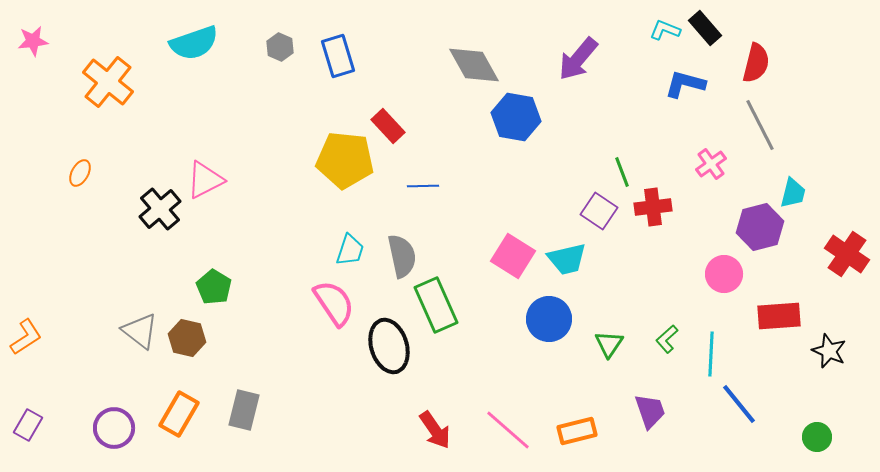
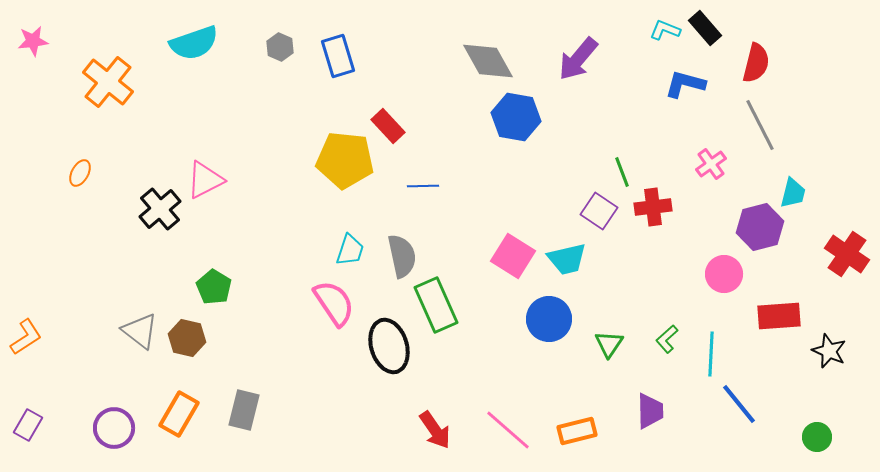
gray diamond at (474, 65): moved 14 px right, 4 px up
purple trapezoid at (650, 411): rotated 18 degrees clockwise
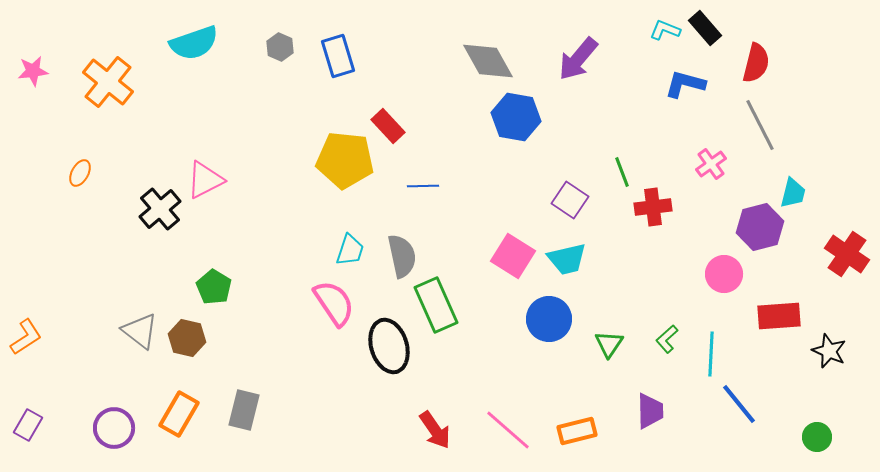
pink star at (33, 41): moved 30 px down
purple square at (599, 211): moved 29 px left, 11 px up
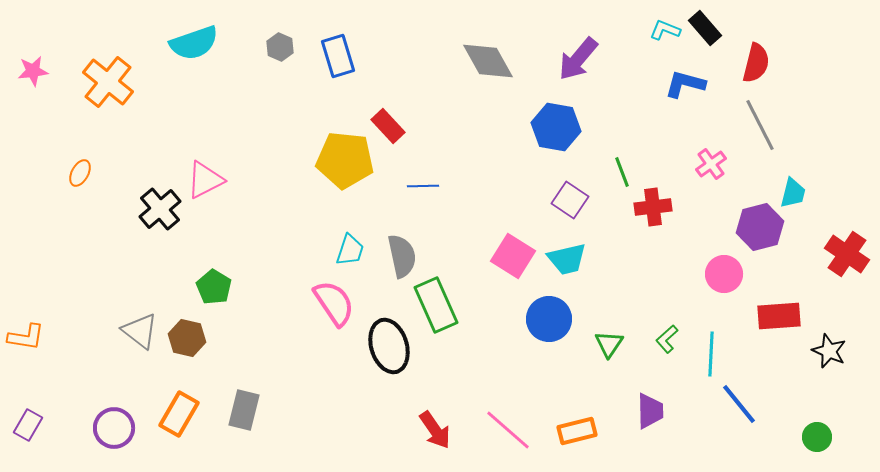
blue hexagon at (516, 117): moved 40 px right, 10 px down
orange L-shape at (26, 337): rotated 42 degrees clockwise
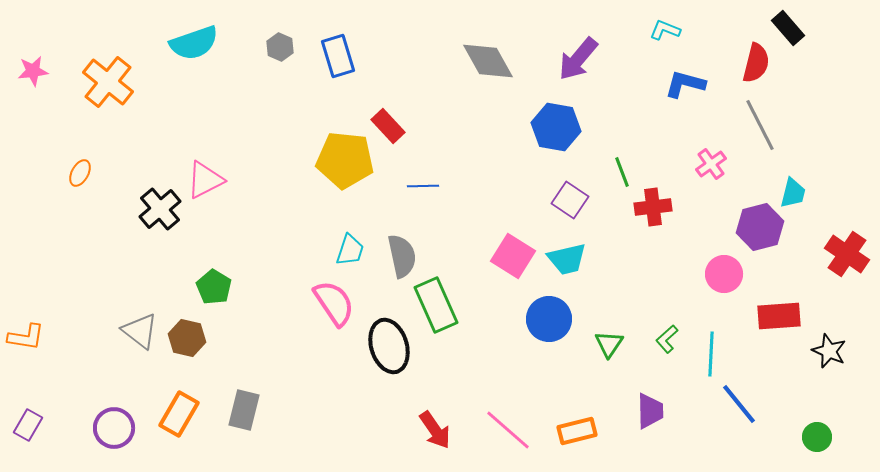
black rectangle at (705, 28): moved 83 px right
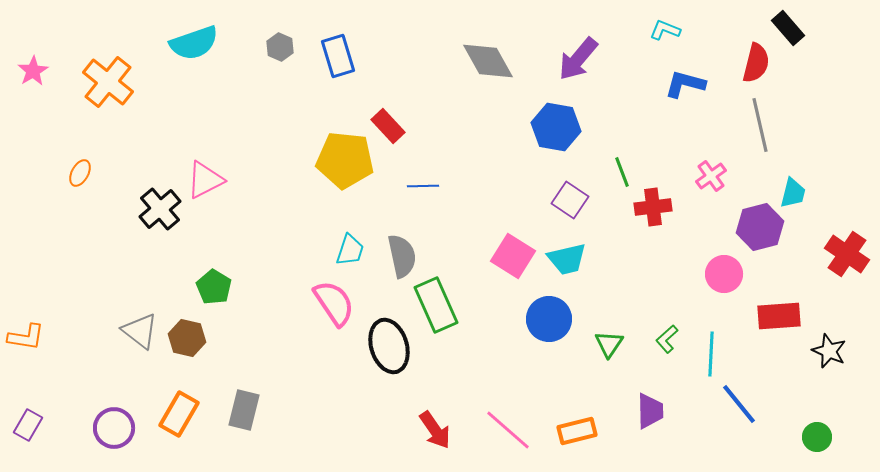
pink star at (33, 71): rotated 24 degrees counterclockwise
gray line at (760, 125): rotated 14 degrees clockwise
pink cross at (711, 164): moved 12 px down
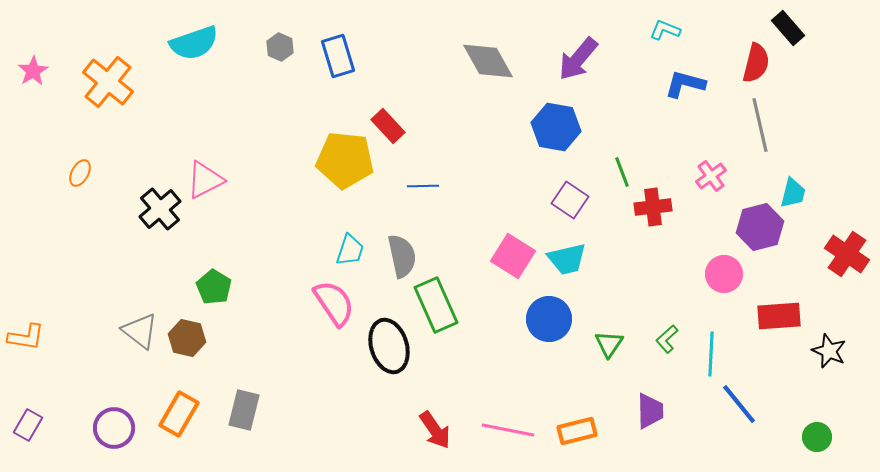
pink line at (508, 430): rotated 30 degrees counterclockwise
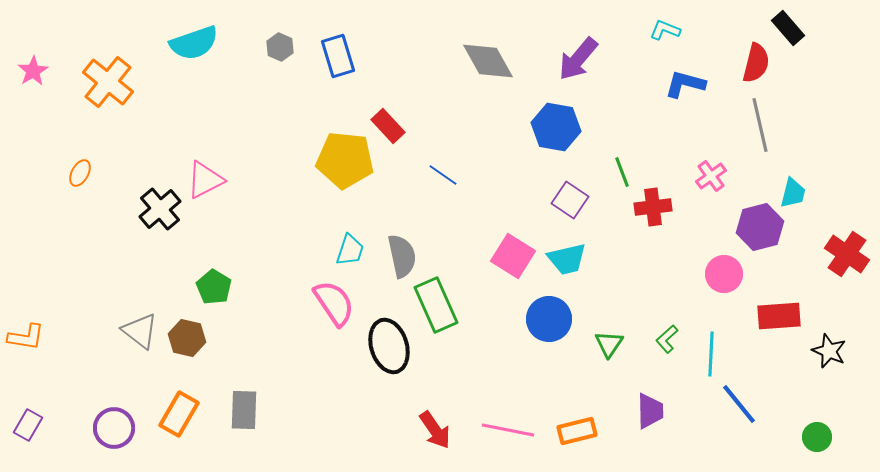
blue line at (423, 186): moved 20 px right, 11 px up; rotated 36 degrees clockwise
gray rectangle at (244, 410): rotated 12 degrees counterclockwise
